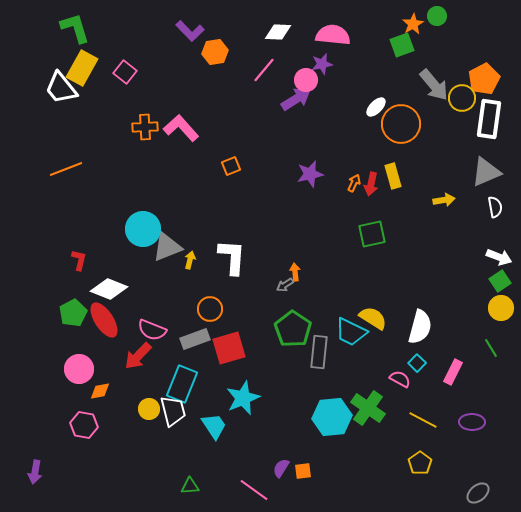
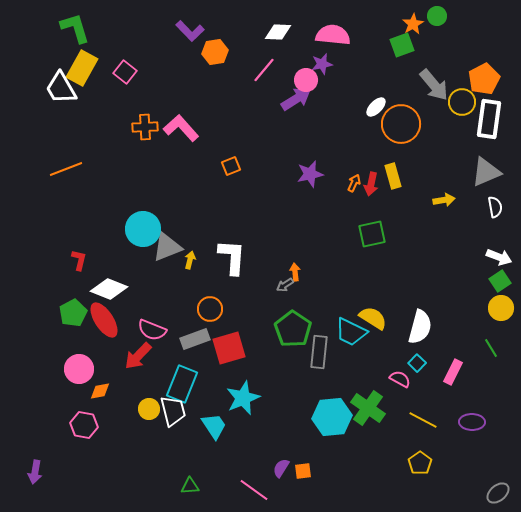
white trapezoid at (61, 88): rotated 9 degrees clockwise
yellow circle at (462, 98): moved 4 px down
gray ellipse at (478, 493): moved 20 px right
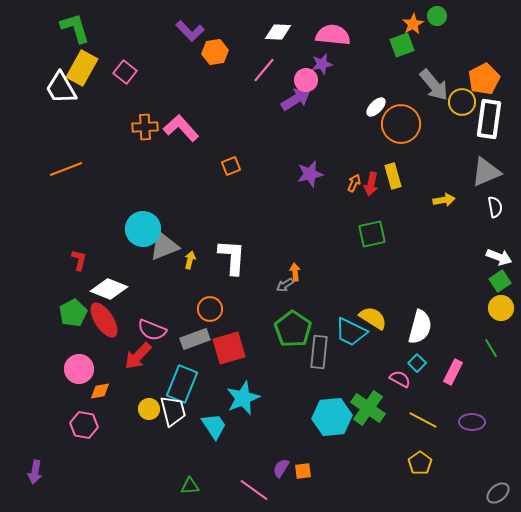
gray triangle at (167, 247): moved 3 px left, 1 px up
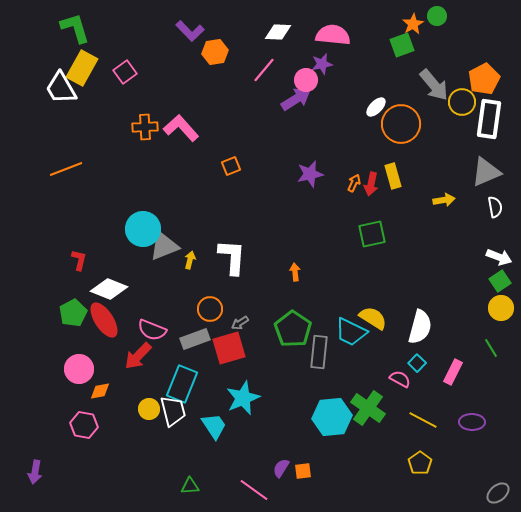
pink square at (125, 72): rotated 15 degrees clockwise
gray arrow at (285, 285): moved 45 px left, 38 px down
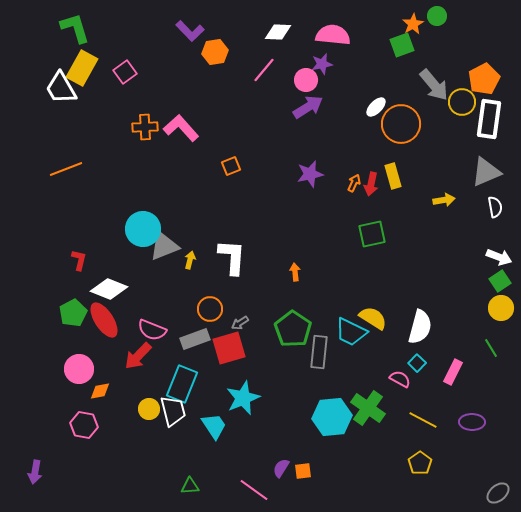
purple arrow at (296, 99): moved 12 px right, 8 px down
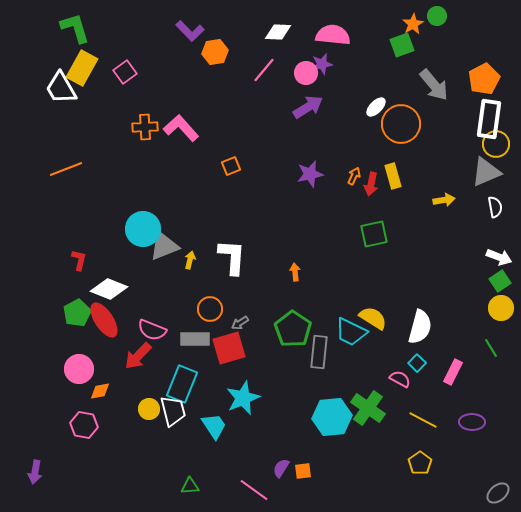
pink circle at (306, 80): moved 7 px up
yellow circle at (462, 102): moved 34 px right, 42 px down
orange arrow at (354, 183): moved 7 px up
green square at (372, 234): moved 2 px right
green pentagon at (73, 313): moved 4 px right
gray rectangle at (195, 339): rotated 20 degrees clockwise
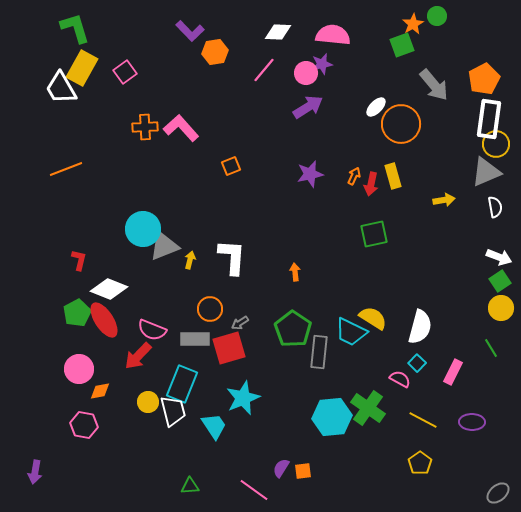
yellow circle at (149, 409): moved 1 px left, 7 px up
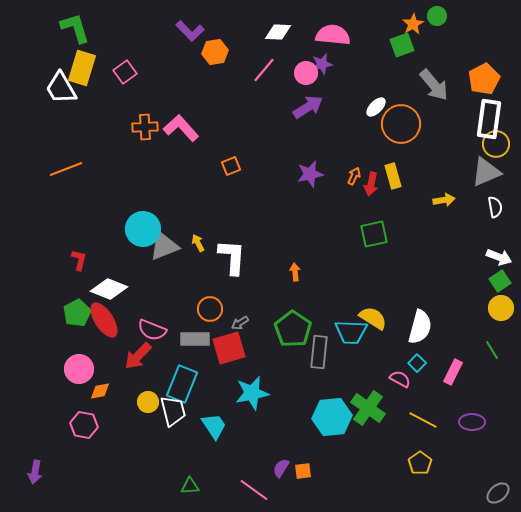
yellow rectangle at (82, 68): rotated 12 degrees counterclockwise
yellow arrow at (190, 260): moved 8 px right, 17 px up; rotated 42 degrees counterclockwise
cyan trapezoid at (351, 332): rotated 24 degrees counterclockwise
green line at (491, 348): moved 1 px right, 2 px down
cyan star at (243, 398): moved 9 px right, 5 px up; rotated 12 degrees clockwise
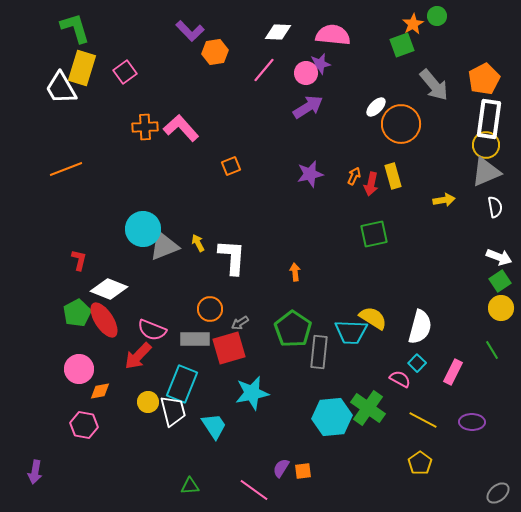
purple star at (322, 64): moved 2 px left
yellow circle at (496, 144): moved 10 px left, 1 px down
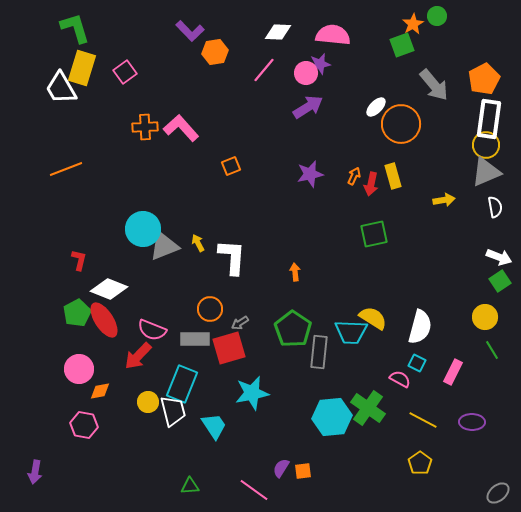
yellow circle at (501, 308): moved 16 px left, 9 px down
cyan square at (417, 363): rotated 18 degrees counterclockwise
